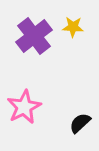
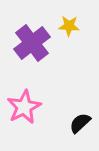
yellow star: moved 4 px left, 1 px up
purple cross: moved 2 px left, 7 px down
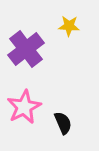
purple cross: moved 6 px left, 6 px down
black semicircle: moved 17 px left; rotated 110 degrees clockwise
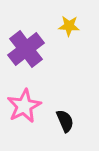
pink star: moved 1 px up
black semicircle: moved 2 px right, 2 px up
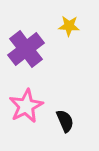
pink star: moved 2 px right
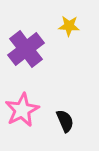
pink star: moved 4 px left, 4 px down
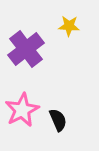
black semicircle: moved 7 px left, 1 px up
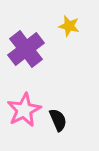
yellow star: rotated 10 degrees clockwise
pink star: moved 2 px right
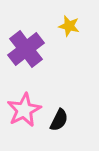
black semicircle: moved 1 px right; rotated 50 degrees clockwise
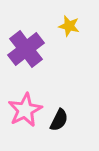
pink star: moved 1 px right
